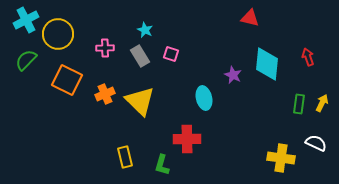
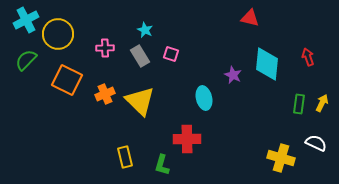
yellow cross: rotated 8 degrees clockwise
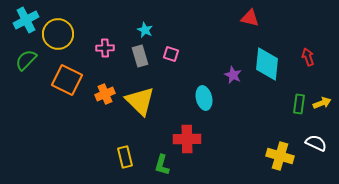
gray rectangle: rotated 15 degrees clockwise
yellow arrow: rotated 42 degrees clockwise
yellow cross: moved 1 px left, 2 px up
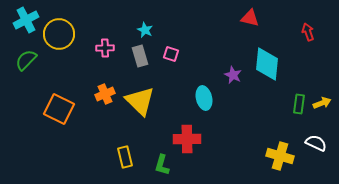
yellow circle: moved 1 px right
red arrow: moved 25 px up
orange square: moved 8 px left, 29 px down
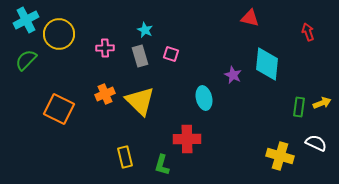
green rectangle: moved 3 px down
